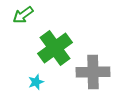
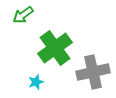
gray cross: rotated 12 degrees counterclockwise
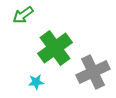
gray cross: rotated 12 degrees counterclockwise
cyan star: rotated 14 degrees clockwise
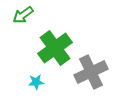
gray cross: moved 2 px left
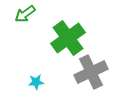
green arrow: moved 2 px right, 1 px up
green cross: moved 13 px right, 10 px up
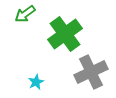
green cross: moved 3 px left, 4 px up
cyan star: rotated 21 degrees counterclockwise
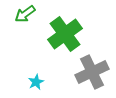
gray cross: moved 1 px right
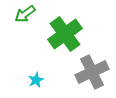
cyan star: moved 2 px up
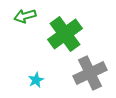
green arrow: moved 2 px down; rotated 20 degrees clockwise
gray cross: moved 2 px left, 1 px down
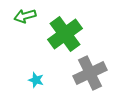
cyan star: rotated 28 degrees counterclockwise
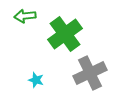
green arrow: rotated 10 degrees clockwise
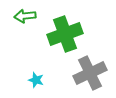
green cross: rotated 16 degrees clockwise
